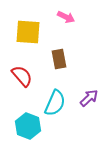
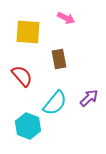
pink arrow: moved 1 px down
cyan semicircle: rotated 16 degrees clockwise
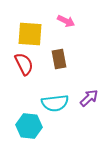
pink arrow: moved 3 px down
yellow square: moved 2 px right, 2 px down
red semicircle: moved 2 px right, 12 px up; rotated 15 degrees clockwise
cyan semicircle: rotated 44 degrees clockwise
cyan hexagon: moved 1 px right; rotated 15 degrees counterclockwise
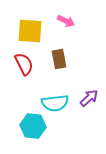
yellow square: moved 3 px up
cyan hexagon: moved 4 px right
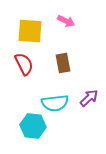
brown rectangle: moved 4 px right, 4 px down
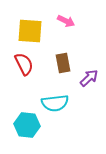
purple arrow: moved 20 px up
cyan hexagon: moved 6 px left, 1 px up
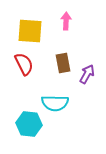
pink arrow: rotated 114 degrees counterclockwise
purple arrow: moved 2 px left, 4 px up; rotated 18 degrees counterclockwise
cyan semicircle: rotated 8 degrees clockwise
cyan hexagon: moved 2 px right, 1 px up
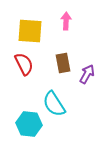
cyan semicircle: moved 1 px left, 1 px down; rotated 56 degrees clockwise
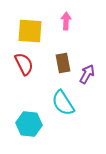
cyan semicircle: moved 9 px right, 1 px up
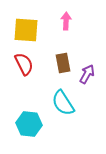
yellow square: moved 4 px left, 1 px up
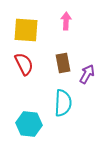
cyan semicircle: rotated 144 degrees counterclockwise
